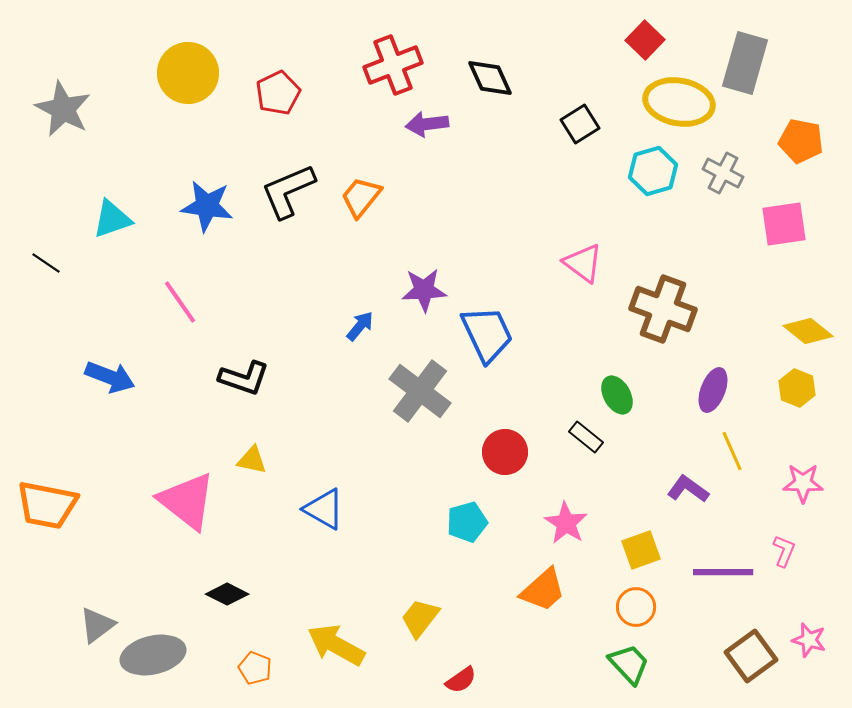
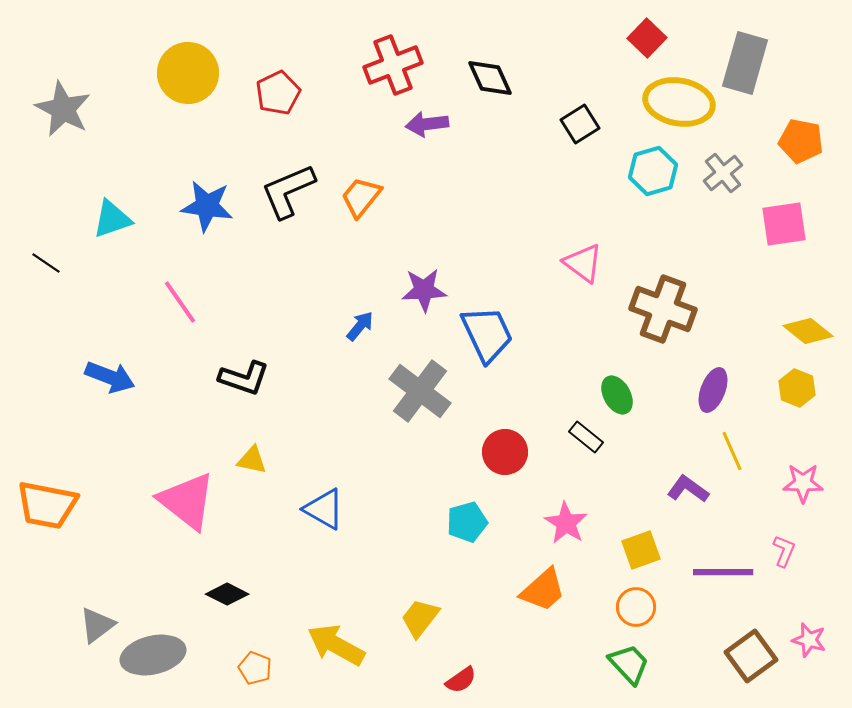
red square at (645, 40): moved 2 px right, 2 px up
gray cross at (723, 173): rotated 24 degrees clockwise
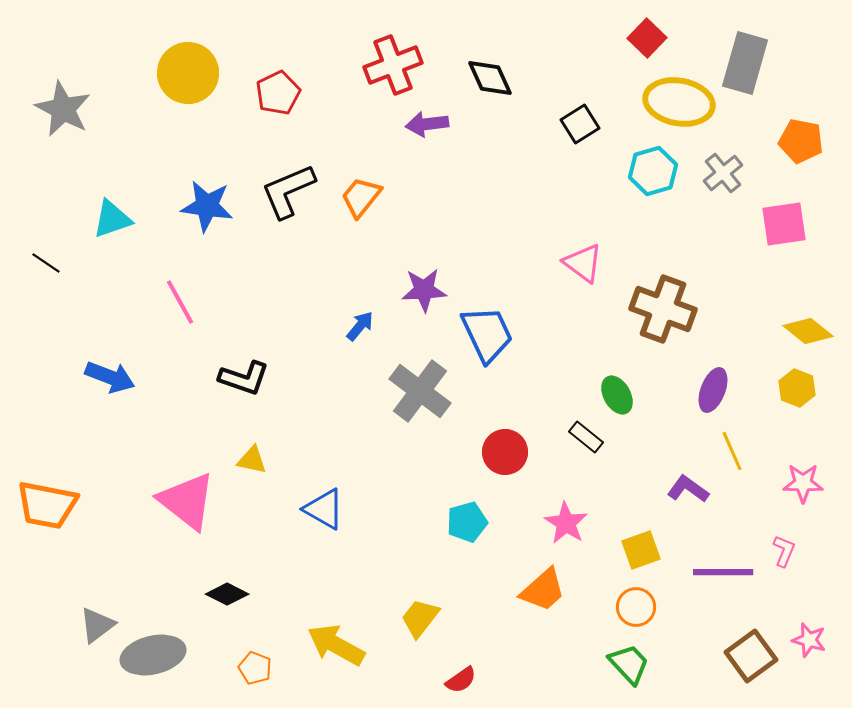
pink line at (180, 302): rotated 6 degrees clockwise
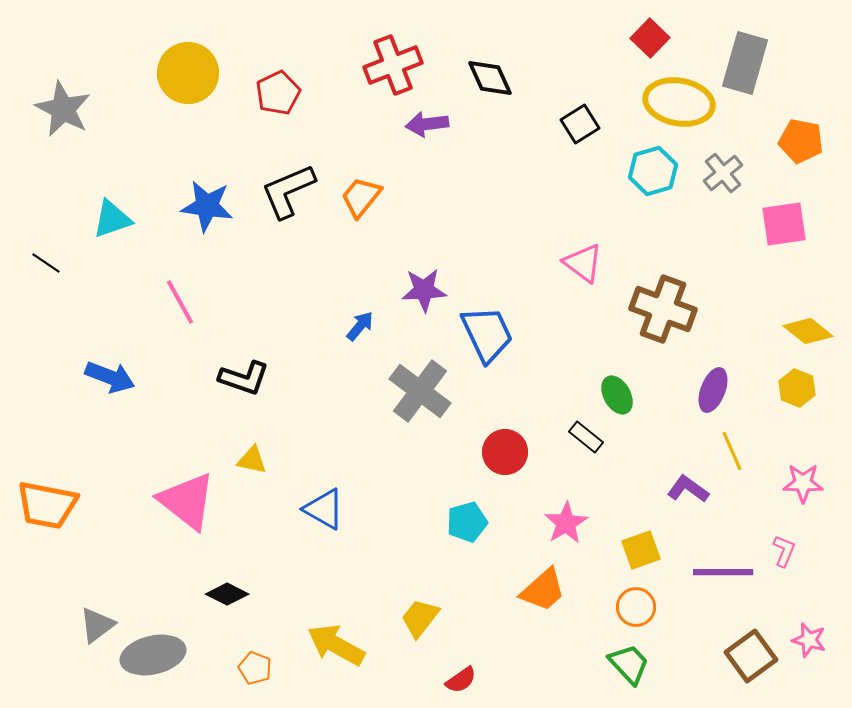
red square at (647, 38): moved 3 px right
pink star at (566, 523): rotated 9 degrees clockwise
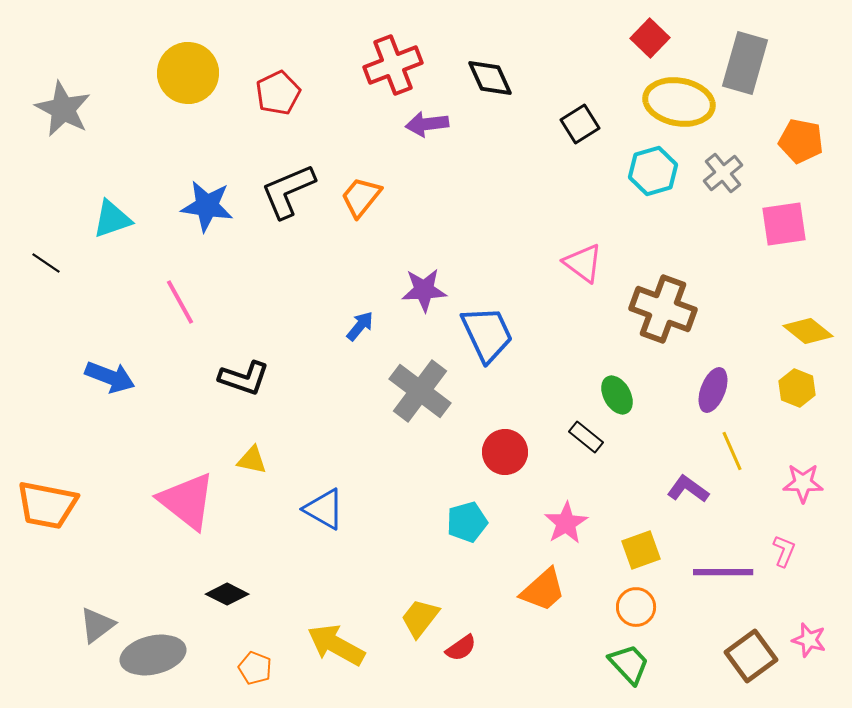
red semicircle at (461, 680): moved 32 px up
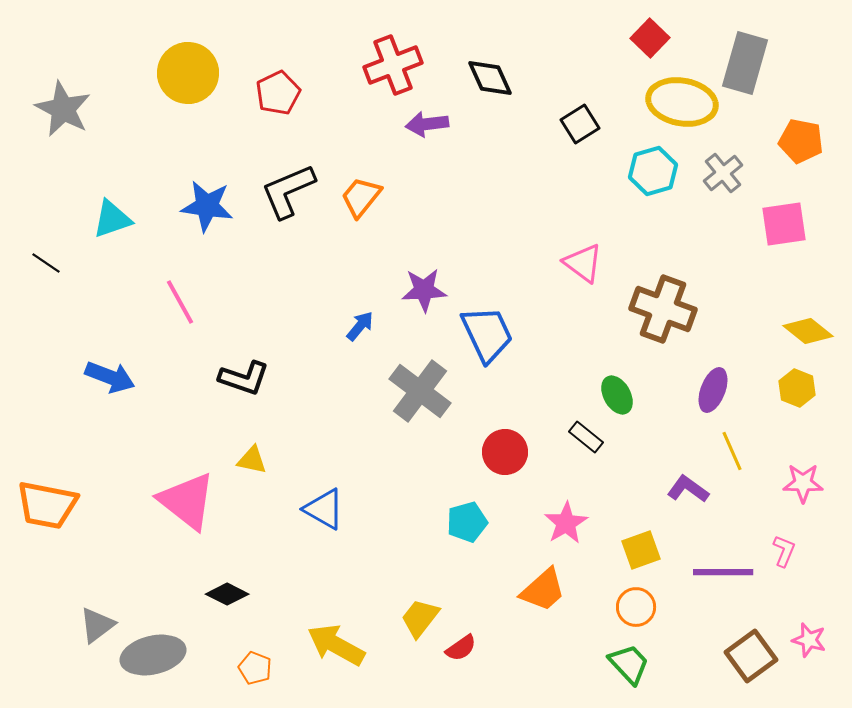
yellow ellipse at (679, 102): moved 3 px right
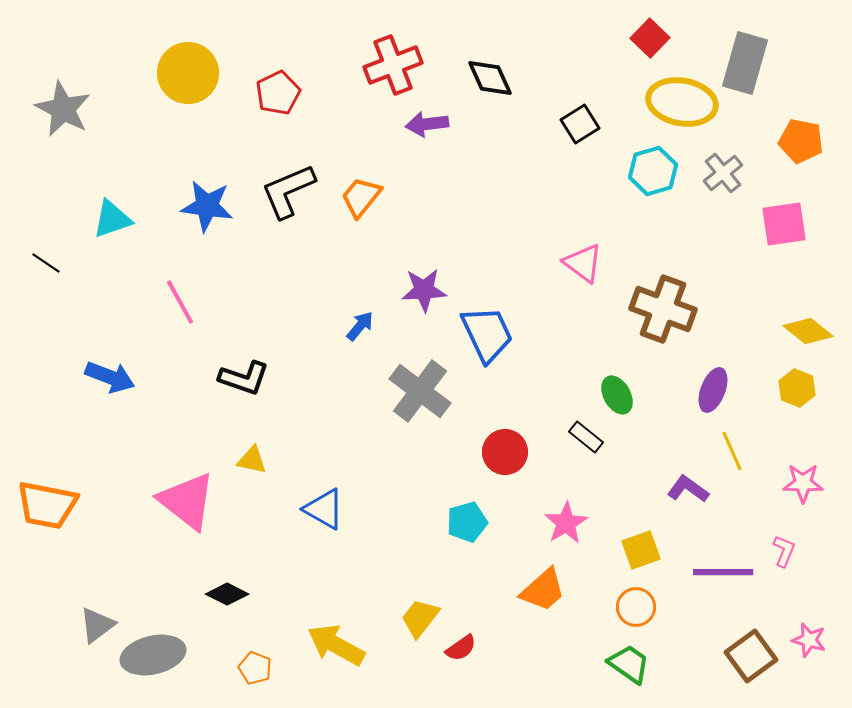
green trapezoid at (629, 664): rotated 12 degrees counterclockwise
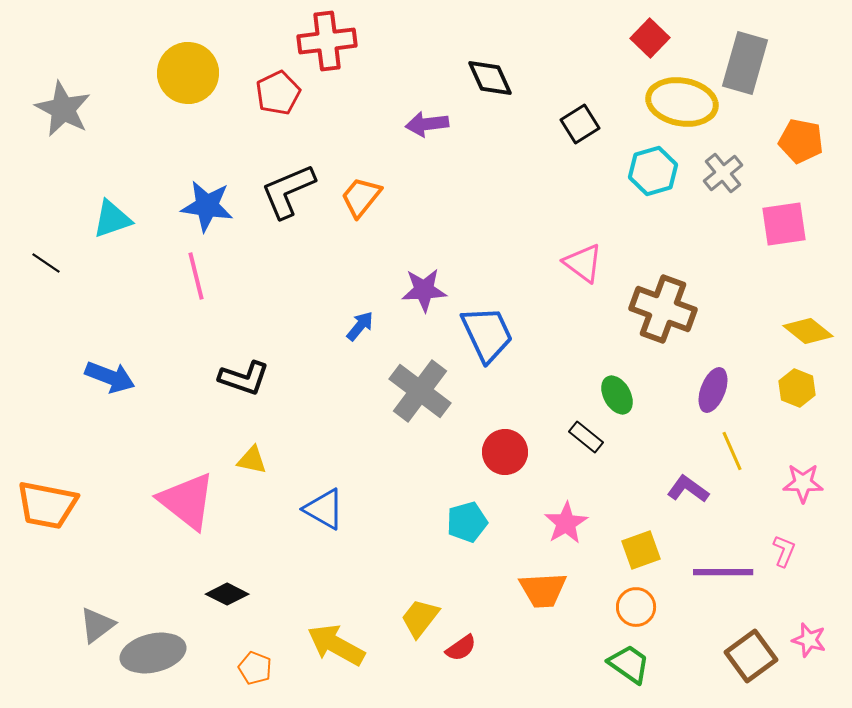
red cross at (393, 65): moved 66 px left, 24 px up; rotated 14 degrees clockwise
pink line at (180, 302): moved 16 px right, 26 px up; rotated 15 degrees clockwise
orange trapezoid at (543, 590): rotated 39 degrees clockwise
gray ellipse at (153, 655): moved 2 px up
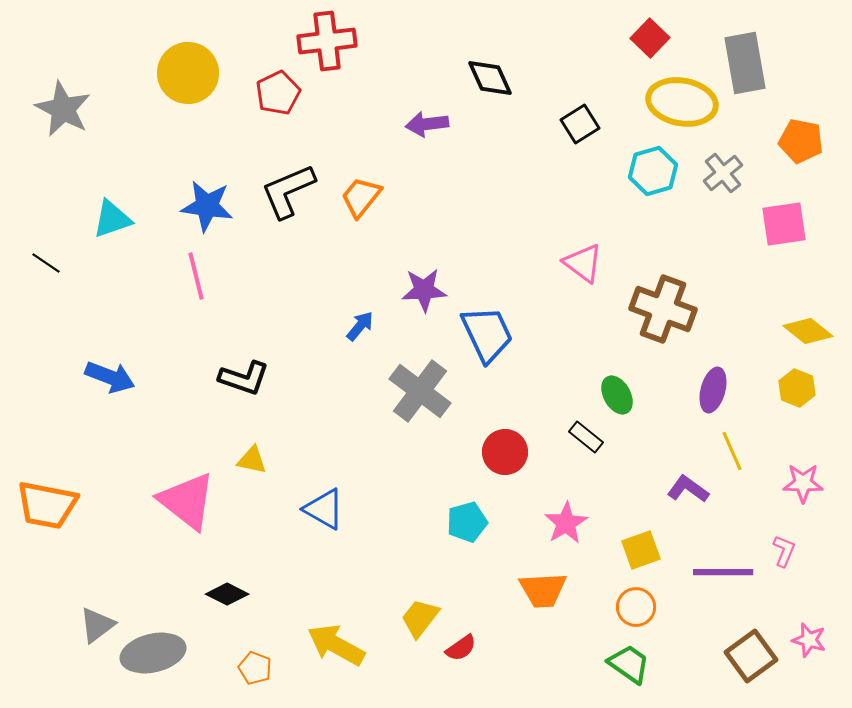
gray rectangle at (745, 63): rotated 26 degrees counterclockwise
purple ellipse at (713, 390): rotated 6 degrees counterclockwise
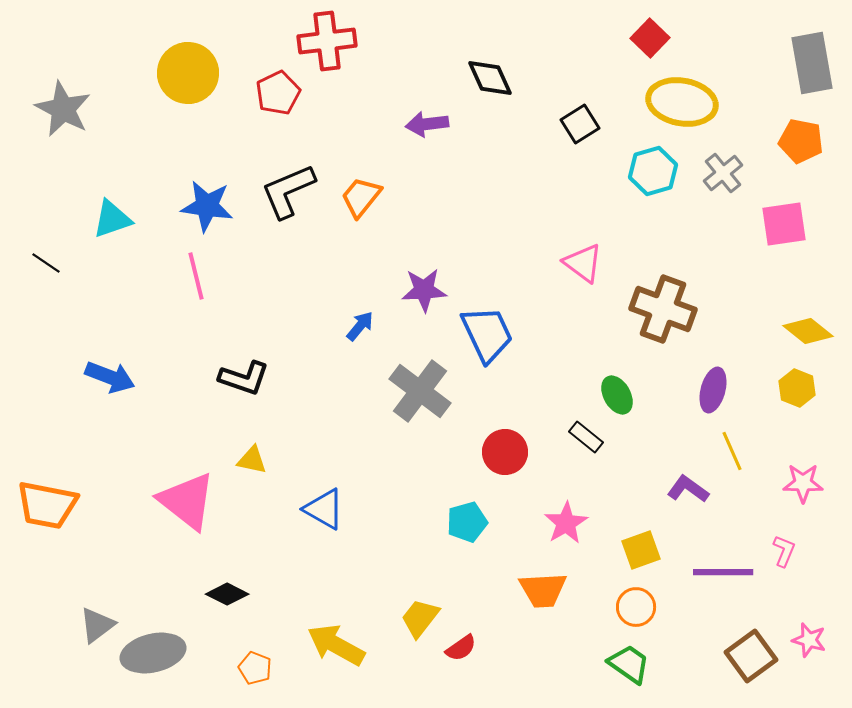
gray rectangle at (745, 63): moved 67 px right
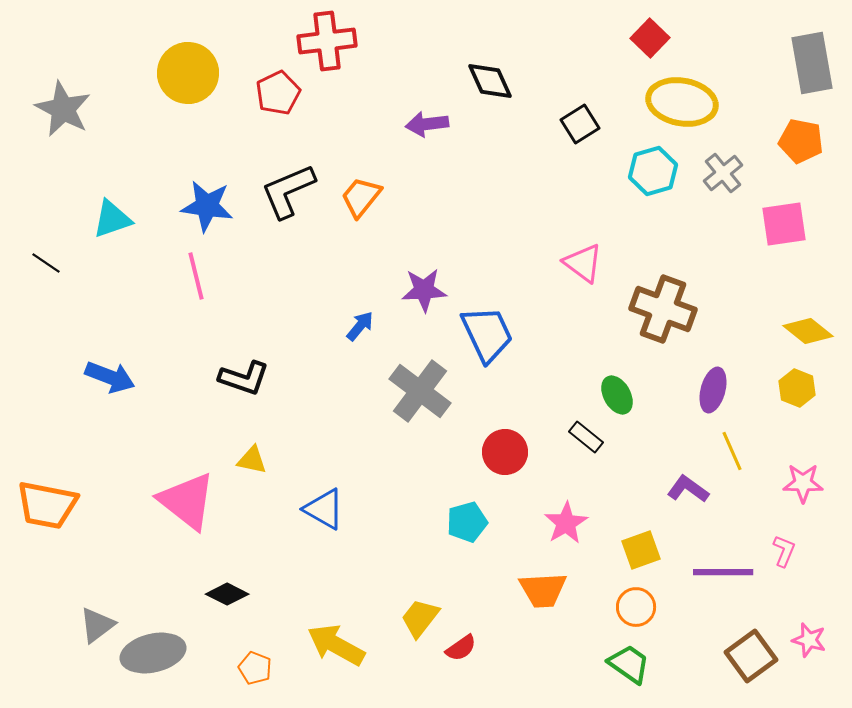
black diamond at (490, 78): moved 3 px down
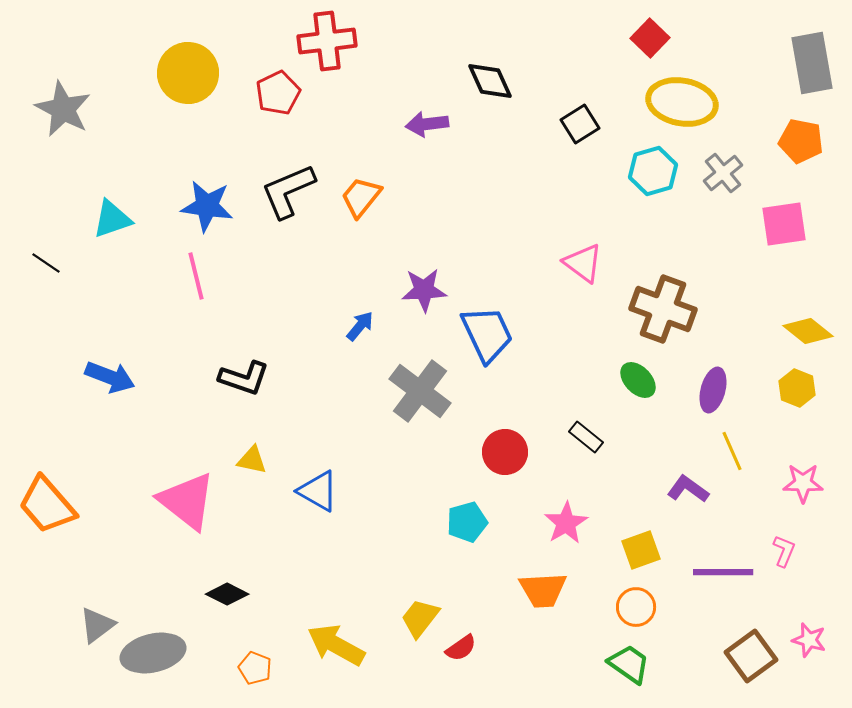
green ellipse at (617, 395): moved 21 px right, 15 px up; rotated 15 degrees counterclockwise
orange trapezoid at (47, 505): rotated 38 degrees clockwise
blue triangle at (324, 509): moved 6 px left, 18 px up
